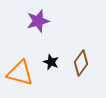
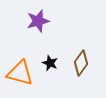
black star: moved 1 px left, 1 px down
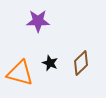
purple star: rotated 15 degrees clockwise
brown diamond: rotated 10 degrees clockwise
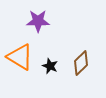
black star: moved 3 px down
orange triangle: moved 16 px up; rotated 16 degrees clockwise
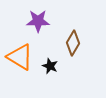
brown diamond: moved 8 px left, 20 px up; rotated 15 degrees counterclockwise
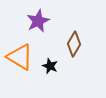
purple star: rotated 25 degrees counterclockwise
brown diamond: moved 1 px right, 1 px down
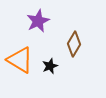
orange triangle: moved 3 px down
black star: rotated 28 degrees clockwise
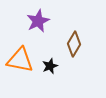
orange triangle: rotated 20 degrees counterclockwise
